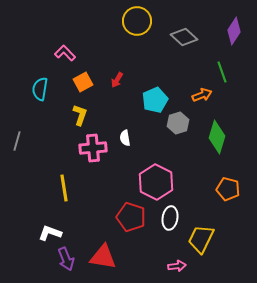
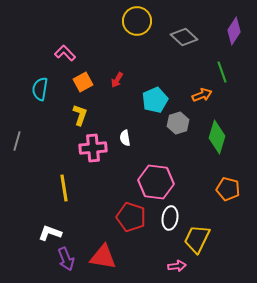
pink hexagon: rotated 20 degrees counterclockwise
yellow trapezoid: moved 4 px left
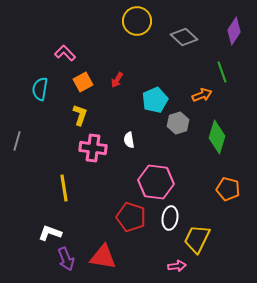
white semicircle: moved 4 px right, 2 px down
pink cross: rotated 12 degrees clockwise
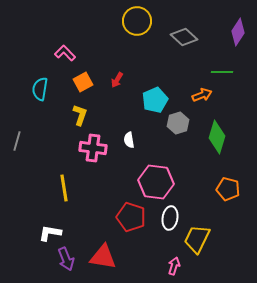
purple diamond: moved 4 px right, 1 px down
green line: rotated 70 degrees counterclockwise
white L-shape: rotated 10 degrees counterclockwise
pink arrow: moved 3 px left; rotated 66 degrees counterclockwise
